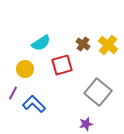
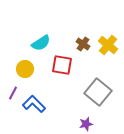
red square: rotated 25 degrees clockwise
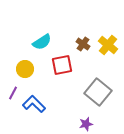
cyan semicircle: moved 1 px right, 1 px up
red square: rotated 20 degrees counterclockwise
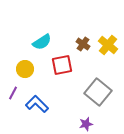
blue L-shape: moved 3 px right
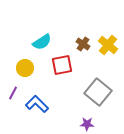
yellow circle: moved 1 px up
purple star: moved 1 px right; rotated 16 degrees clockwise
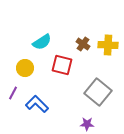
yellow cross: rotated 36 degrees counterclockwise
red square: rotated 25 degrees clockwise
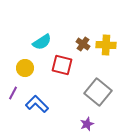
yellow cross: moved 2 px left
purple star: rotated 24 degrees counterclockwise
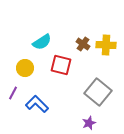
red square: moved 1 px left
purple star: moved 2 px right, 1 px up
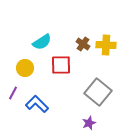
red square: rotated 15 degrees counterclockwise
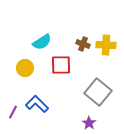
brown cross: rotated 16 degrees counterclockwise
purple line: moved 19 px down
purple star: rotated 16 degrees counterclockwise
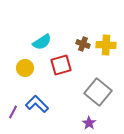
red square: rotated 15 degrees counterclockwise
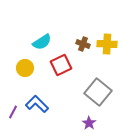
yellow cross: moved 1 px right, 1 px up
red square: rotated 10 degrees counterclockwise
